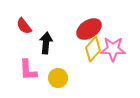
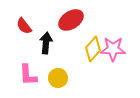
red ellipse: moved 18 px left, 9 px up
pink L-shape: moved 5 px down
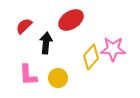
red semicircle: rotated 84 degrees clockwise
yellow diamond: moved 2 px left, 8 px down
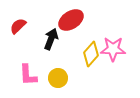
red semicircle: moved 6 px left
black arrow: moved 5 px right, 4 px up; rotated 15 degrees clockwise
yellow diamond: moved 3 px up
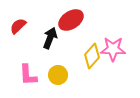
black arrow: moved 1 px left, 1 px up
yellow diamond: moved 1 px right, 2 px down
yellow circle: moved 3 px up
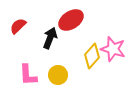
pink star: rotated 15 degrees clockwise
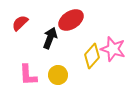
red semicircle: moved 2 px right, 3 px up
